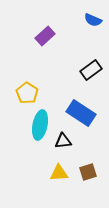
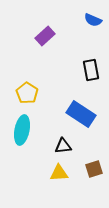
black rectangle: rotated 65 degrees counterclockwise
blue rectangle: moved 1 px down
cyan ellipse: moved 18 px left, 5 px down
black triangle: moved 5 px down
brown square: moved 6 px right, 3 px up
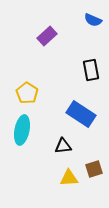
purple rectangle: moved 2 px right
yellow triangle: moved 10 px right, 5 px down
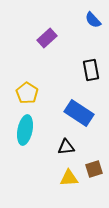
blue semicircle: rotated 24 degrees clockwise
purple rectangle: moved 2 px down
blue rectangle: moved 2 px left, 1 px up
cyan ellipse: moved 3 px right
black triangle: moved 3 px right, 1 px down
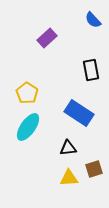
cyan ellipse: moved 3 px right, 3 px up; rotated 24 degrees clockwise
black triangle: moved 2 px right, 1 px down
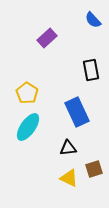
blue rectangle: moved 2 px left, 1 px up; rotated 32 degrees clockwise
yellow triangle: rotated 30 degrees clockwise
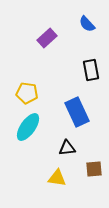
blue semicircle: moved 6 px left, 4 px down
yellow pentagon: rotated 25 degrees counterclockwise
black triangle: moved 1 px left
brown square: rotated 12 degrees clockwise
yellow triangle: moved 12 px left; rotated 18 degrees counterclockwise
